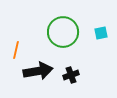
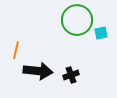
green circle: moved 14 px right, 12 px up
black arrow: rotated 16 degrees clockwise
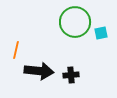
green circle: moved 2 px left, 2 px down
black arrow: moved 1 px right
black cross: rotated 14 degrees clockwise
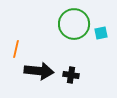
green circle: moved 1 px left, 2 px down
orange line: moved 1 px up
black cross: rotated 14 degrees clockwise
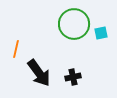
black arrow: moved 2 px down; rotated 48 degrees clockwise
black cross: moved 2 px right, 2 px down; rotated 21 degrees counterclockwise
